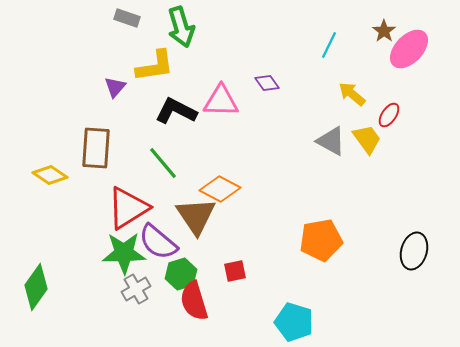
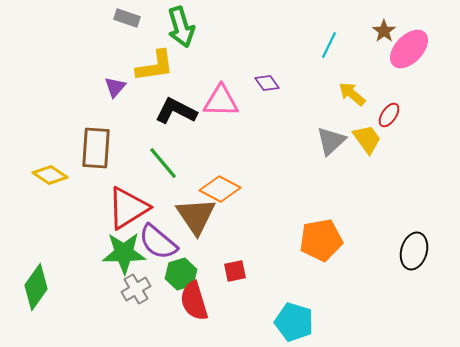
gray triangle: rotated 48 degrees clockwise
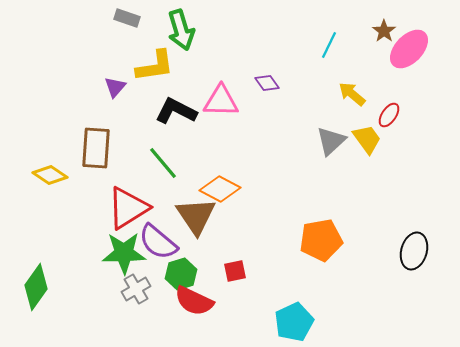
green arrow: moved 3 px down
red semicircle: rotated 48 degrees counterclockwise
cyan pentagon: rotated 30 degrees clockwise
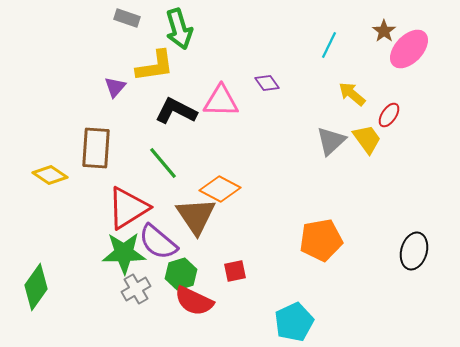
green arrow: moved 2 px left, 1 px up
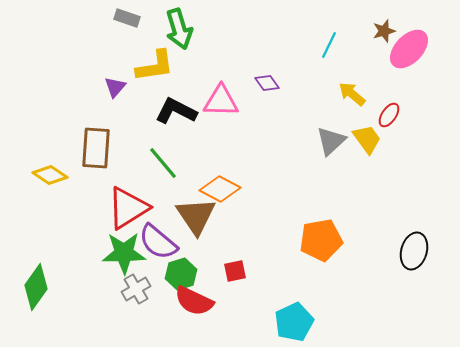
brown star: rotated 20 degrees clockwise
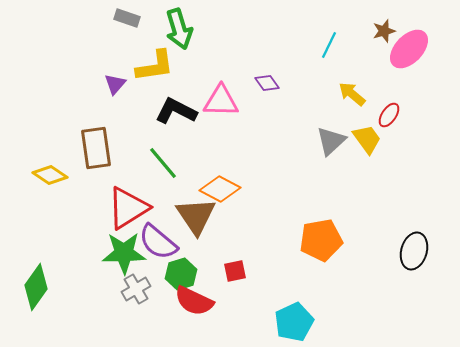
purple triangle: moved 3 px up
brown rectangle: rotated 12 degrees counterclockwise
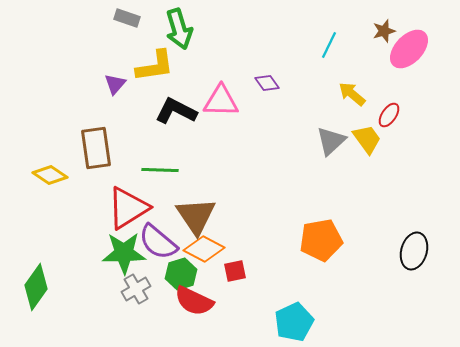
green line: moved 3 px left, 7 px down; rotated 48 degrees counterclockwise
orange diamond: moved 16 px left, 60 px down
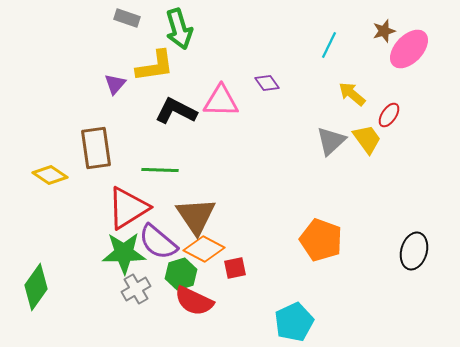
orange pentagon: rotated 30 degrees clockwise
red square: moved 3 px up
